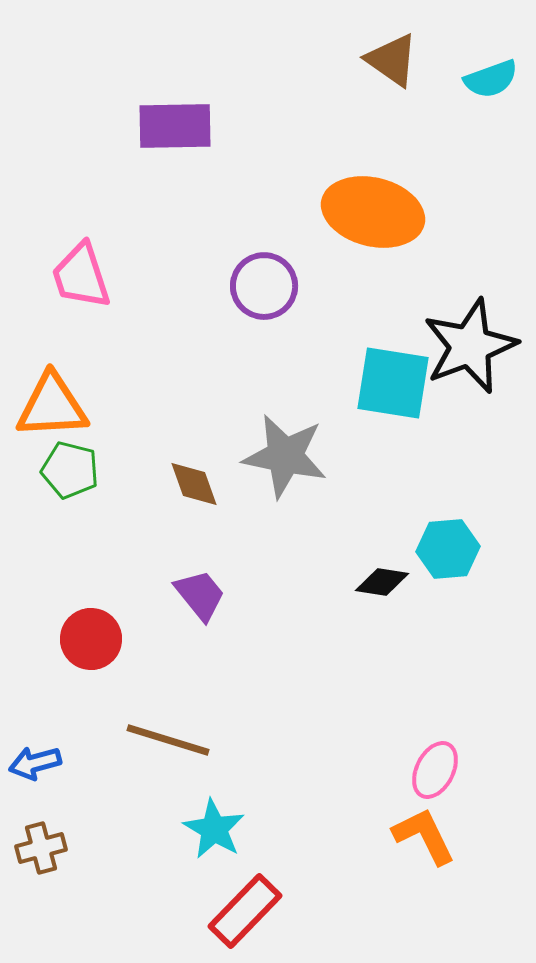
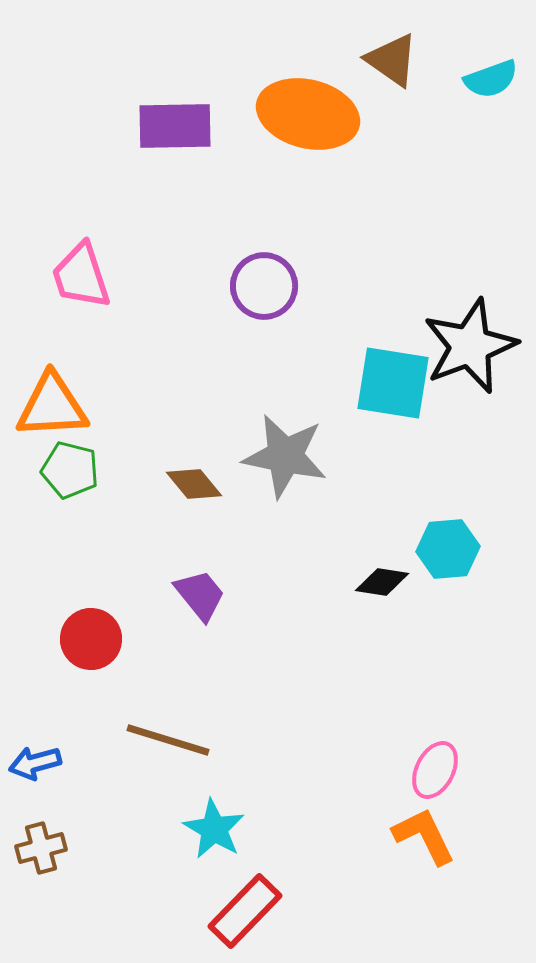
orange ellipse: moved 65 px left, 98 px up
brown diamond: rotated 20 degrees counterclockwise
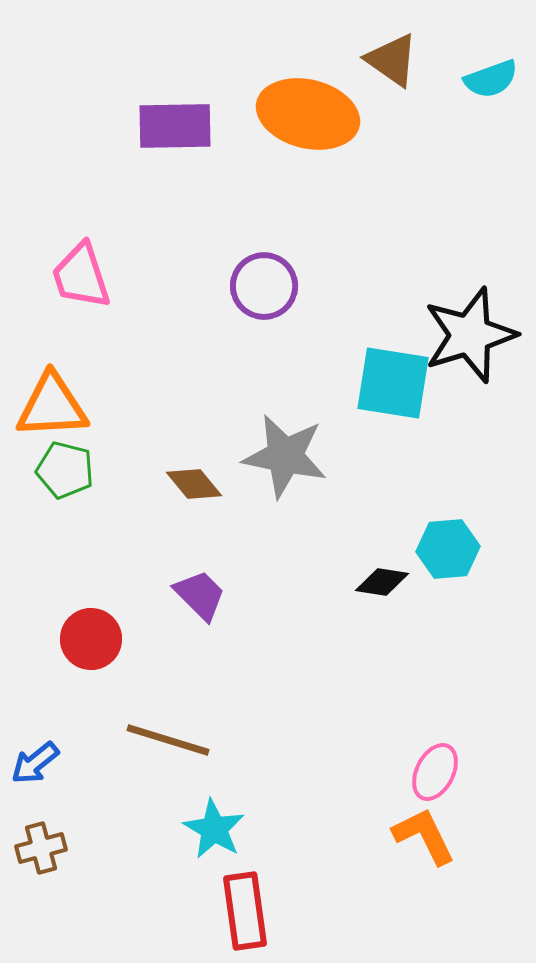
black star: moved 11 px up; rotated 4 degrees clockwise
green pentagon: moved 5 px left
purple trapezoid: rotated 6 degrees counterclockwise
blue arrow: rotated 24 degrees counterclockwise
pink ellipse: moved 2 px down
red rectangle: rotated 52 degrees counterclockwise
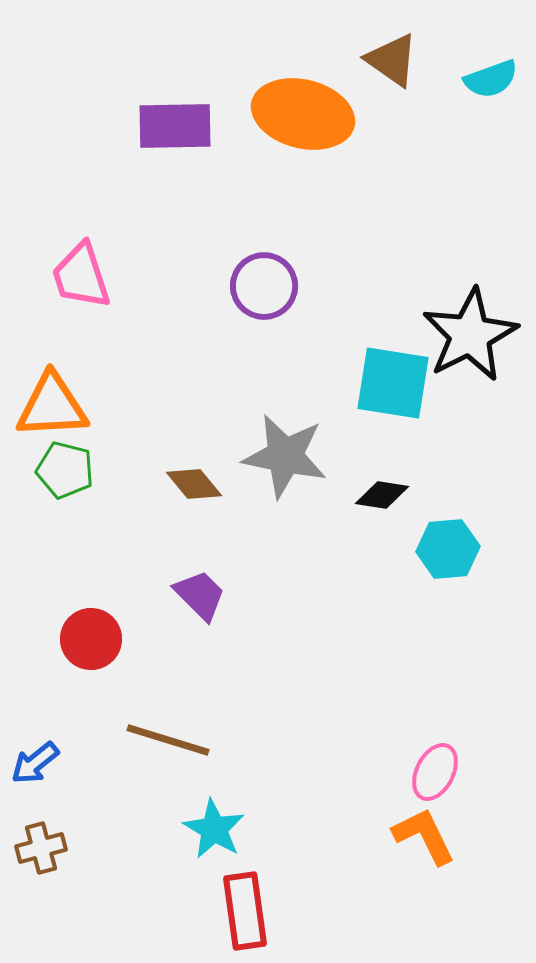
orange ellipse: moved 5 px left
black star: rotated 10 degrees counterclockwise
black diamond: moved 87 px up
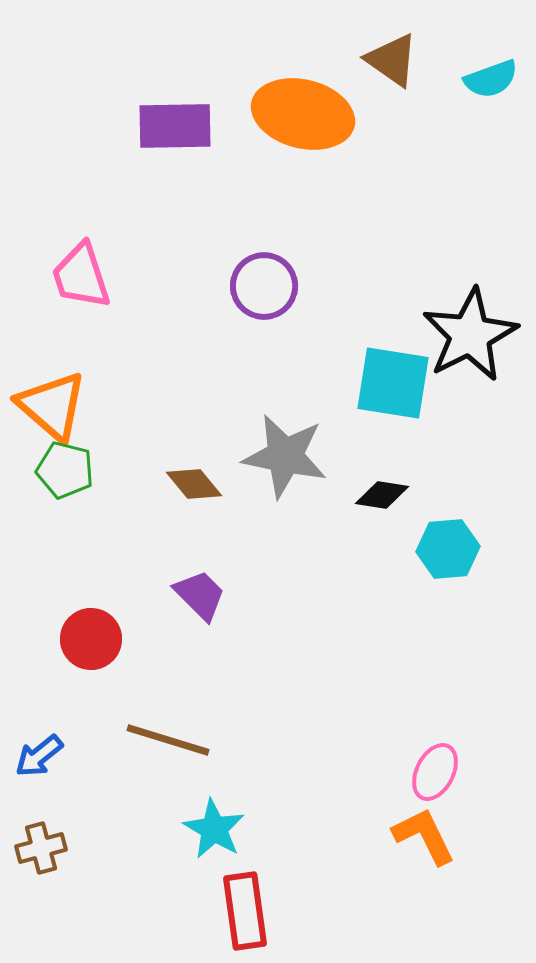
orange triangle: rotated 44 degrees clockwise
blue arrow: moved 4 px right, 7 px up
